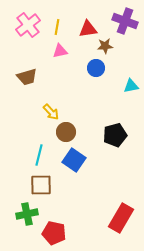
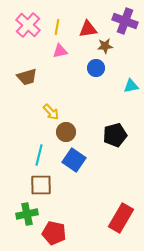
pink cross: rotated 10 degrees counterclockwise
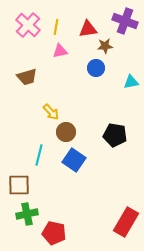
yellow line: moved 1 px left
cyan triangle: moved 4 px up
black pentagon: rotated 25 degrees clockwise
brown square: moved 22 px left
red rectangle: moved 5 px right, 4 px down
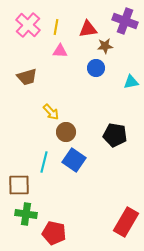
pink triangle: rotated 14 degrees clockwise
cyan line: moved 5 px right, 7 px down
green cross: moved 1 px left; rotated 20 degrees clockwise
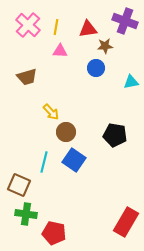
brown square: rotated 25 degrees clockwise
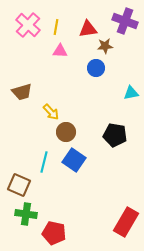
brown trapezoid: moved 5 px left, 15 px down
cyan triangle: moved 11 px down
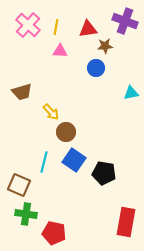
black pentagon: moved 11 px left, 38 px down
red rectangle: rotated 20 degrees counterclockwise
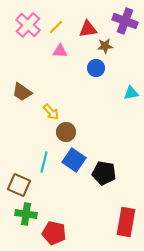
yellow line: rotated 35 degrees clockwise
brown trapezoid: rotated 50 degrees clockwise
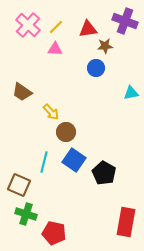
pink triangle: moved 5 px left, 2 px up
black pentagon: rotated 20 degrees clockwise
green cross: rotated 10 degrees clockwise
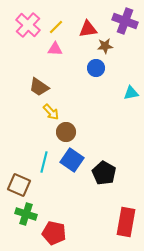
brown trapezoid: moved 17 px right, 5 px up
blue square: moved 2 px left
